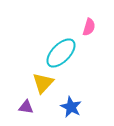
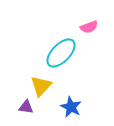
pink semicircle: rotated 54 degrees clockwise
yellow triangle: moved 2 px left, 3 px down
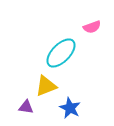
pink semicircle: moved 3 px right
yellow triangle: moved 5 px right; rotated 25 degrees clockwise
blue star: moved 1 px left, 1 px down
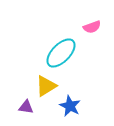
yellow triangle: rotated 10 degrees counterclockwise
blue star: moved 2 px up
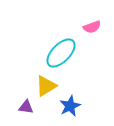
blue star: rotated 20 degrees clockwise
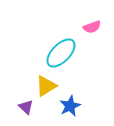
purple triangle: rotated 35 degrees clockwise
